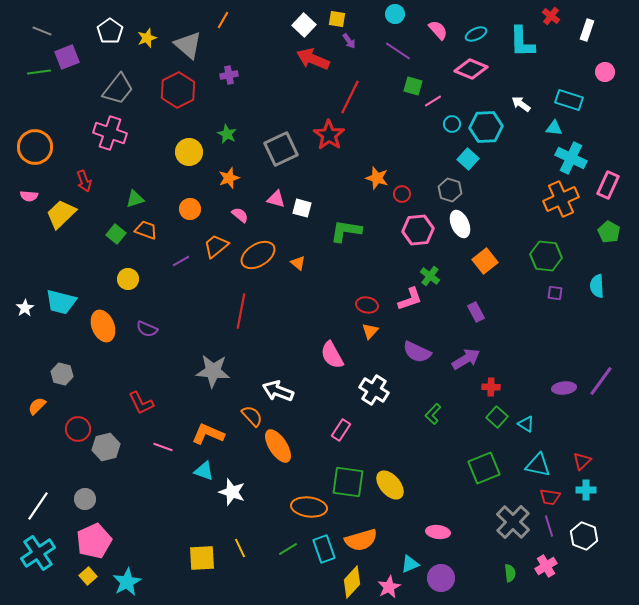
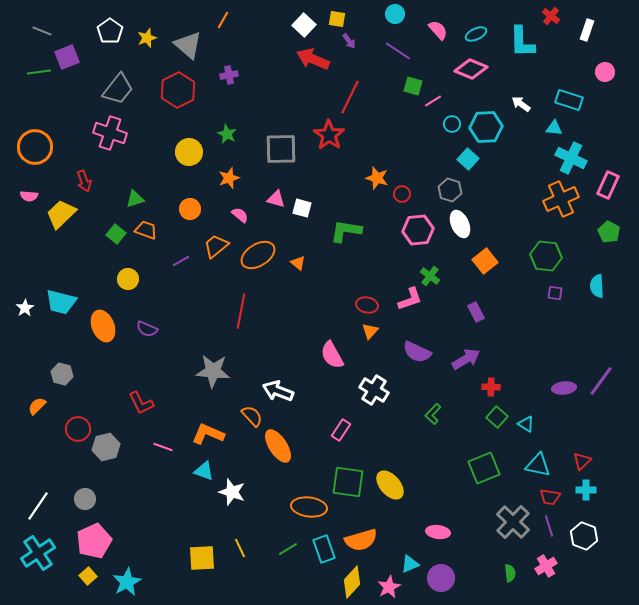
gray square at (281, 149): rotated 24 degrees clockwise
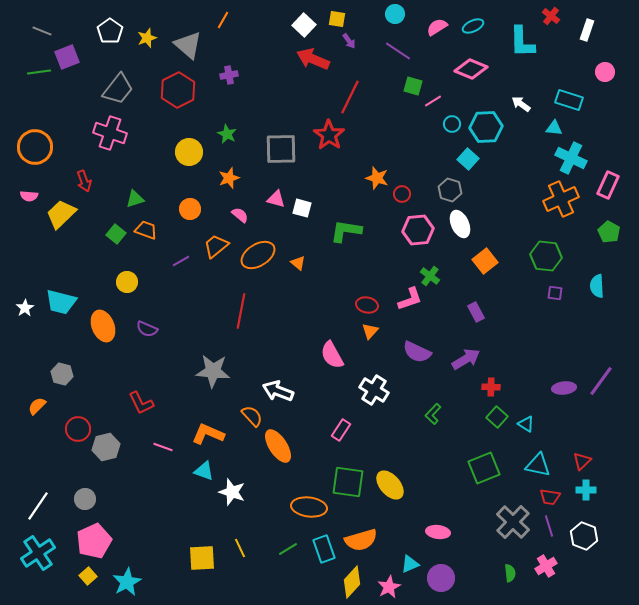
pink semicircle at (438, 30): moved 1 px left, 3 px up; rotated 80 degrees counterclockwise
cyan ellipse at (476, 34): moved 3 px left, 8 px up
yellow circle at (128, 279): moved 1 px left, 3 px down
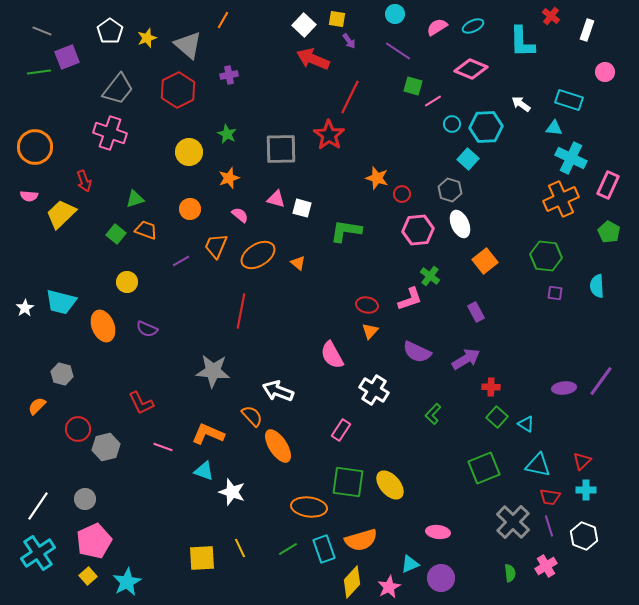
orange trapezoid at (216, 246): rotated 28 degrees counterclockwise
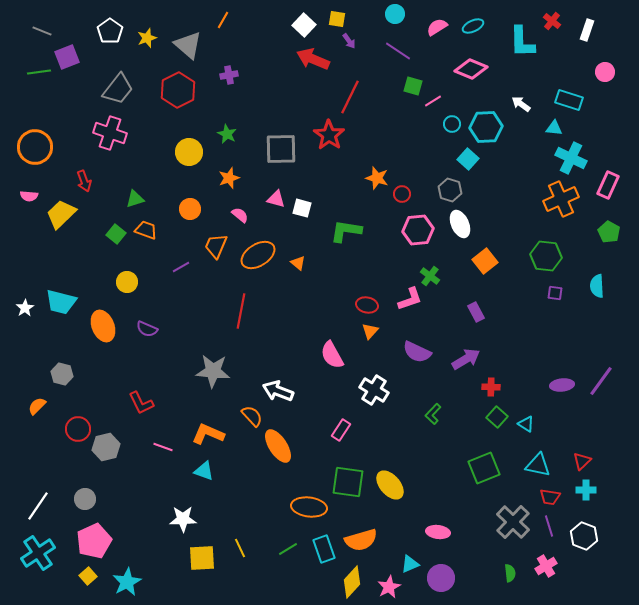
red cross at (551, 16): moved 1 px right, 5 px down
purple line at (181, 261): moved 6 px down
purple ellipse at (564, 388): moved 2 px left, 3 px up
white star at (232, 492): moved 49 px left, 27 px down; rotated 20 degrees counterclockwise
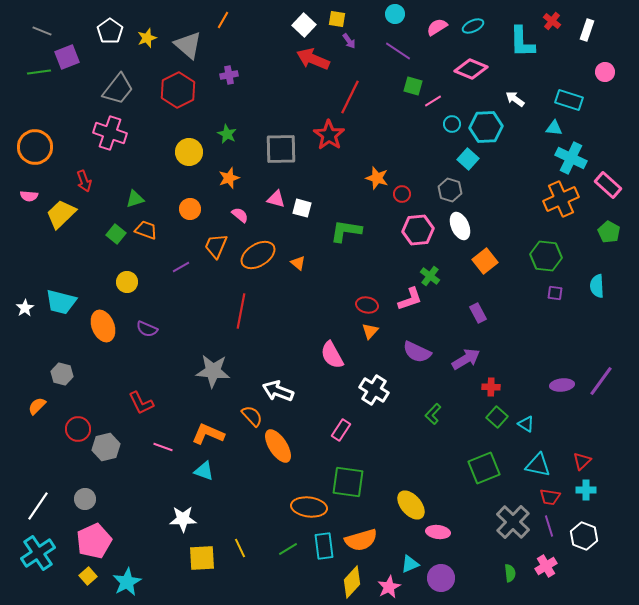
white arrow at (521, 104): moved 6 px left, 5 px up
pink rectangle at (608, 185): rotated 72 degrees counterclockwise
white ellipse at (460, 224): moved 2 px down
purple rectangle at (476, 312): moved 2 px right, 1 px down
yellow ellipse at (390, 485): moved 21 px right, 20 px down
cyan rectangle at (324, 549): moved 3 px up; rotated 12 degrees clockwise
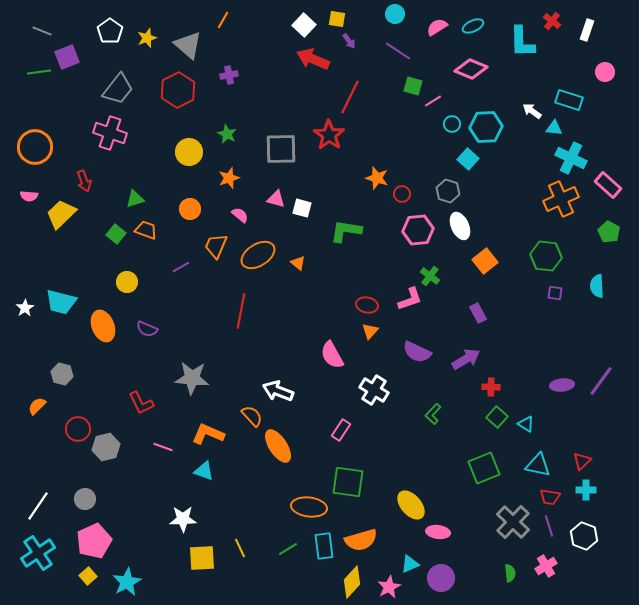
white arrow at (515, 99): moved 17 px right, 12 px down
gray hexagon at (450, 190): moved 2 px left, 1 px down
gray star at (213, 371): moved 21 px left, 7 px down
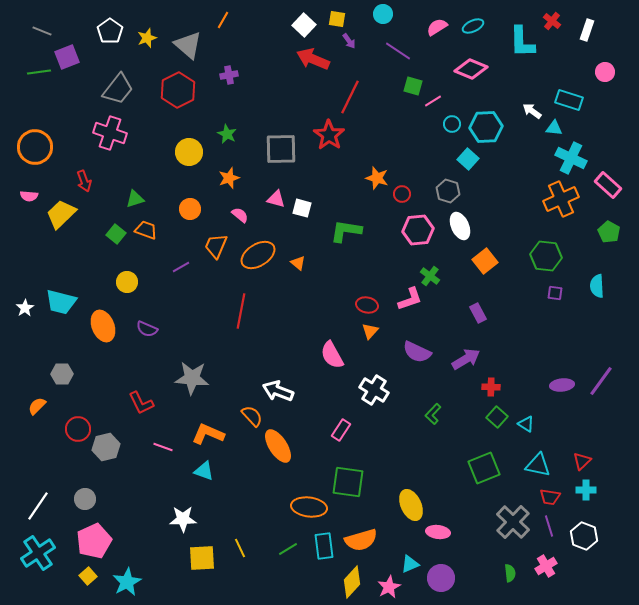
cyan circle at (395, 14): moved 12 px left
gray hexagon at (62, 374): rotated 15 degrees counterclockwise
yellow ellipse at (411, 505): rotated 16 degrees clockwise
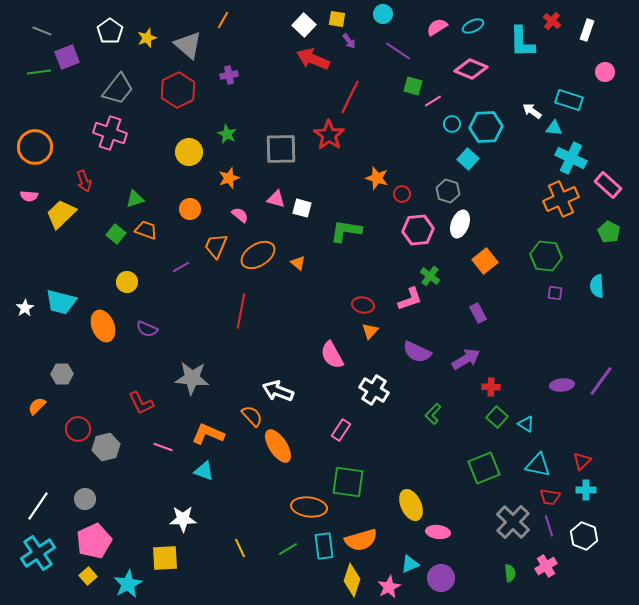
white ellipse at (460, 226): moved 2 px up; rotated 44 degrees clockwise
red ellipse at (367, 305): moved 4 px left
yellow square at (202, 558): moved 37 px left
cyan star at (127, 582): moved 1 px right, 2 px down
yellow diamond at (352, 582): moved 2 px up; rotated 24 degrees counterclockwise
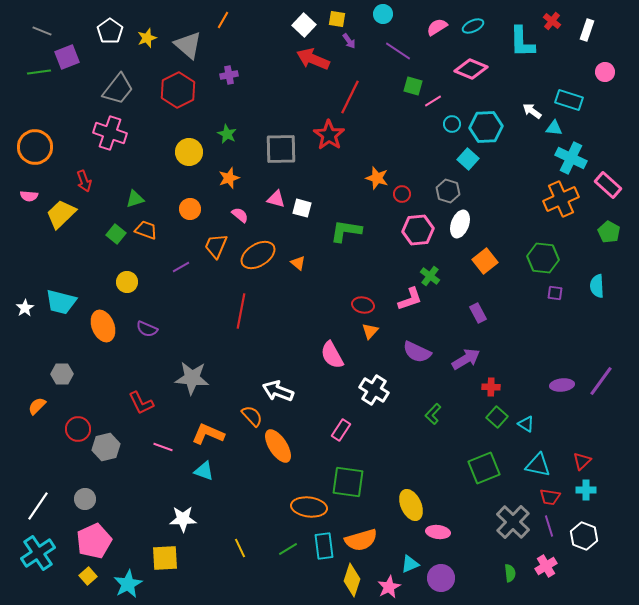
green hexagon at (546, 256): moved 3 px left, 2 px down
